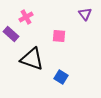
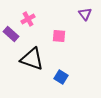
pink cross: moved 2 px right, 2 px down
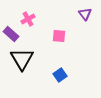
black triangle: moved 10 px left; rotated 40 degrees clockwise
blue square: moved 1 px left, 2 px up; rotated 24 degrees clockwise
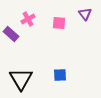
pink square: moved 13 px up
black triangle: moved 1 px left, 20 px down
blue square: rotated 32 degrees clockwise
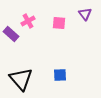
pink cross: moved 2 px down
black triangle: rotated 10 degrees counterclockwise
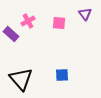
blue square: moved 2 px right
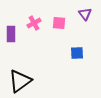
pink cross: moved 6 px right, 2 px down
purple rectangle: rotated 49 degrees clockwise
blue square: moved 15 px right, 22 px up
black triangle: moved 1 px left, 2 px down; rotated 35 degrees clockwise
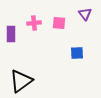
pink cross: rotated 24 degrees clockwise
black triangle: moved 1 px right
